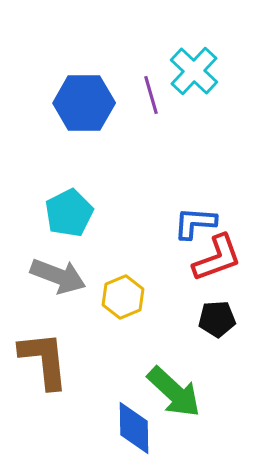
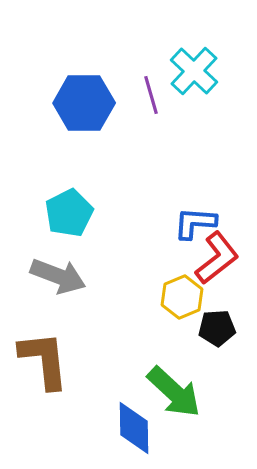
red L-shape: rotated 18 degrees counterclockwise
yellow hexagon: moved 59 px right
black pentagon: moved 9 px down
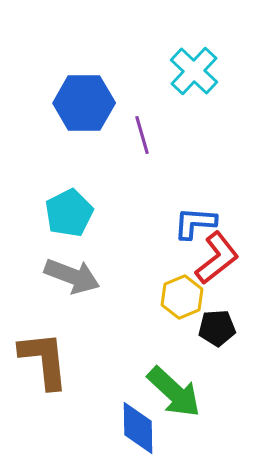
purple line: moved 9 px left, 40 px down
gray arrow: moved 14 px right
blue diamond: moved 4 px right
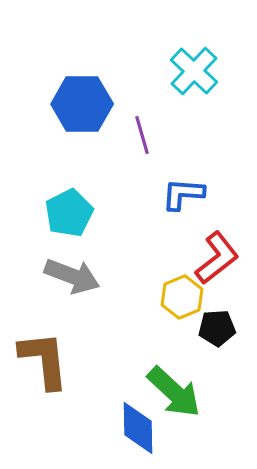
blue hexagon: moved 2 px left, 1 px down
blue L-shape: moved 12 px left, 29 px up
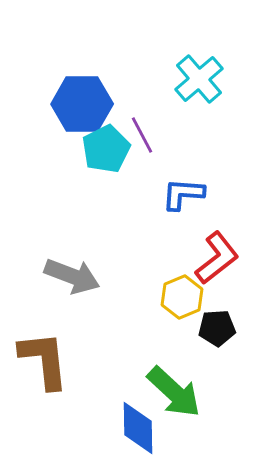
cyan cross: moved 5 px right, 8 px down; rotated 6 degrees clockwise
purple line: rotated 12 degrees counterclockwise
cyan pentagon: moved 37 px right, 64 px up
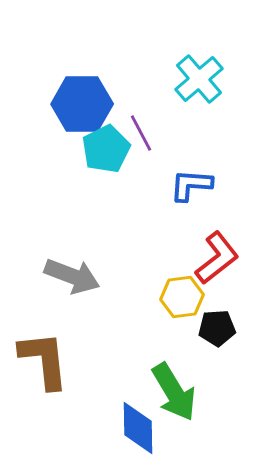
purple line: moved 1 px left, 2 px up
blue L-shape: moved 8 px right, 9 px up
yellow hexagon: rotated 15 degrees clockwise
green arrow: rotated 16 degrees clockwise
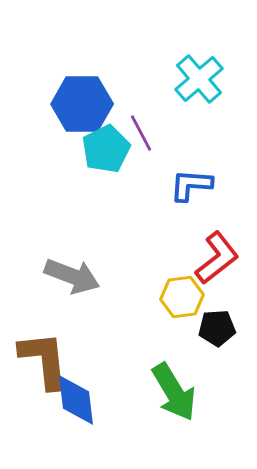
blue diamond: moved 62 px left, 28 px up; rotated 6 degrees counterclockwise
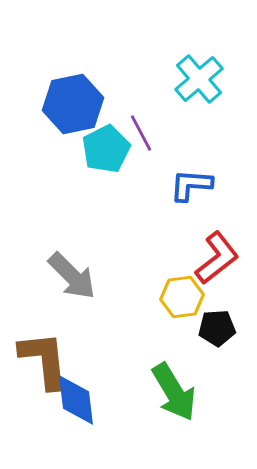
blue hexagon: moved 9 px left; rotated 12 degrees counterclockwise
gray arrow: rotated 24 degrees clockwise
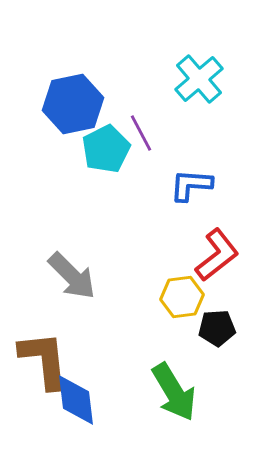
red L-shape: moved 3 px up
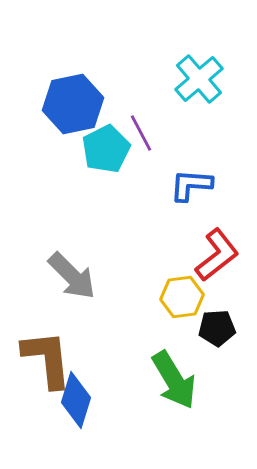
brown L-shape: moved 3 px right, 1 px up
green arrow: moved 12 px up
blue diamond: rotated 24 degrees clockwise
